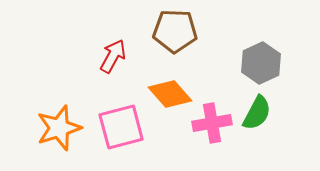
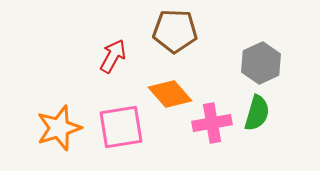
green semicircle: rotated 12 degrees counterclockwise
pink square: rotated 6 degrees clockwise
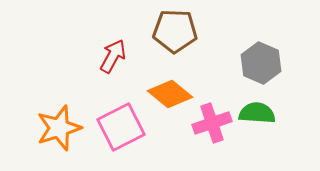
gray hexagon: rotated 12 degrees counterclockwise
orange diamond: rotated 9 degrees counterclockwise
green semicircle: rotated 102 degrees counterclockwise
pink cross: rotated 9 degrees counterclockwise
pink square: rotated 18 degrees counterclockwise
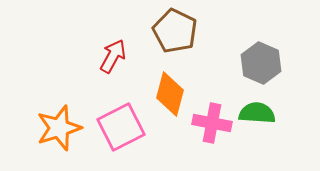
brown pentagon: rotated 24 degrees clockwise
orange diamond: rotated 66 degrees clockwise
pink cross: rotated 30 degrees clockwise
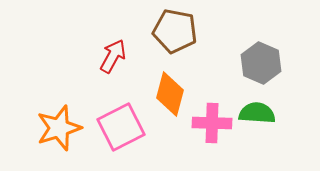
brown pentagon: rotated 15 degrees counterclockwise
pink cross: rotated 9 degrees counterclockwise
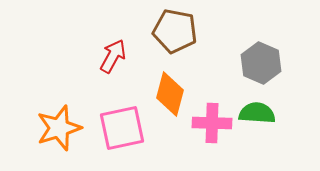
pink square: moved 1 px right, 1 px down; rotated 15 degrees clockwise
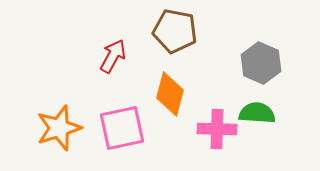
pink cross: moved 5 px right, 6 px down
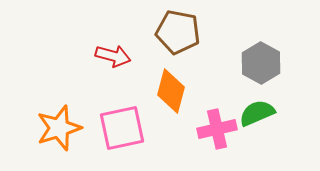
brown pentagon: moved 3 px right, 1 px down
red arrow: rotated 76 degrees clockwise
gray hexagon: rotated 6 degrees clockwise
orange diamond: moved 1 px right, 3 px up
green semicircle: rotated 27 degrees counterclockwise
pink cross: rotated 15 degrees counterclockwise
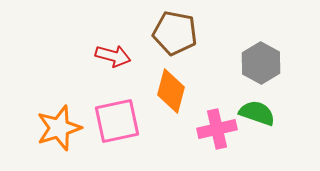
brown pentagon: moved 3 px left, 1 px down
green semicircle: rotated 42 degrees clockwise
pink square: moved 5 px left, 7 px up
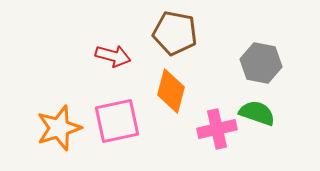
gray hexagon: rotated 18 degrees counterclockwise
